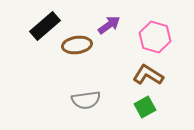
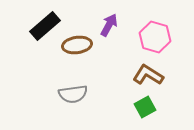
purple arrow: rotated 25 degrees counterclockwise
gray semicircle: moved 13 px left, 6 px up
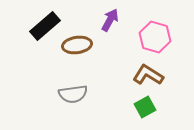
purple arrow: moved 1 px right, 5 px up
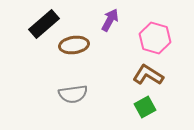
black rectangle: moved 1 px left, 2 px up
pink hexagon: moved 1 px down
brown ellipse: moved 3 px left
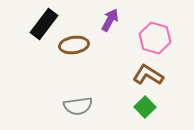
black rectangle: rotated 12 degrees counterclockwise
gray semicircle: moved 5 px right, 12 px down
green square: rotated 15 degrees counterclockwise
